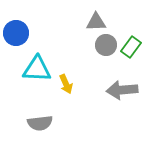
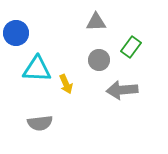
gray circle: moved 7 px left, 15 px down
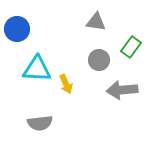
gray triangle: rotated 10 degrees clockwise
blue circle: moved 1 px right, 4 px up
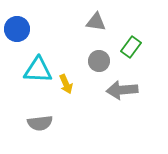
gray circle: moved 1 px down
cyan triangle: moved 1 px right, 1 px down
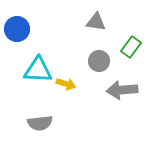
yellow arrow: rotated 48 degrees counterclockwise
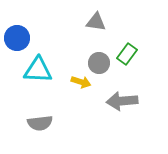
blue circle: moved 9 px down
green rectangle: moved 4 px left, 7 px down
gray circle: moved 2 px down
yellow arrow: moved 15 px right, 2 px up
gray arrow: moved 11 px down
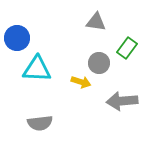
green rectangle: moved 6 px up
cyan triangle: moved 1 px left, 1 px up
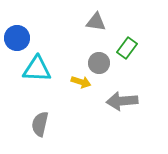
gray semicircle: moved 1 px down; rotated 110 degrees clockwise
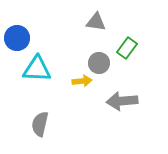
yellow arrow: moved 1 px right, 1 px up; rotated 24 degrees counterclockwise
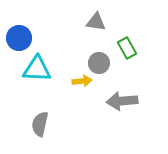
blue circle: moved 2 px right
green rectangle: rotated 65 degrees counterclockwise
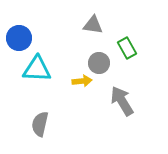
gray triangle: moved 3 px left, 3 px down
gray arrow: rotated 64 degrees clockwise
